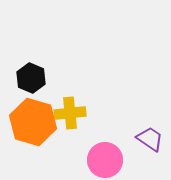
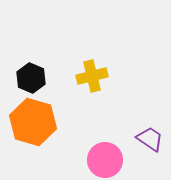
yellow cross: moved 22 px right, 37 px up; rotated 8 degrees counterclockwise
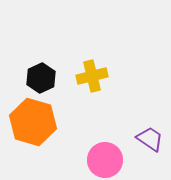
black hexagon: moved 10 px right; rotated 12 degrees clockwise
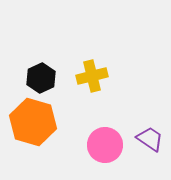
pink circle: moved 15 px up
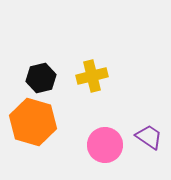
black hexagon: rotated 12 degrees clockwise
purple trapezoid: moved 1 px left, 2 px up
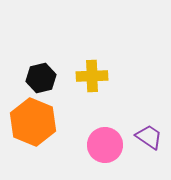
yellow cross: rotated 12 degrees clockwise
orange hexagon: rotated 6 degrees clockwise
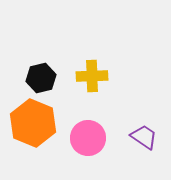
orange hexagon: moved 1 px down
purple trapezoid: moved 5 px left
pink circle: moved 17 px left, 7 px up
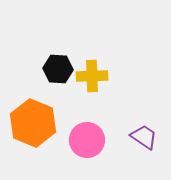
black hexagon: moved 17 px right, 9 px up; rotated 16 degrees clockwise
pink circle: moved 1 px left, 2 px down
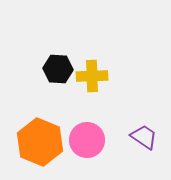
orange hexagon: moved 7 px right, 19 px down
